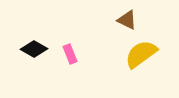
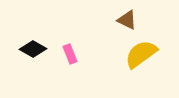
black diamond: moved 1 px left
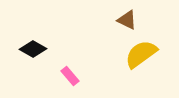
pink rectangle: moved 22 px down; rotated 18 degrees counterclockwise
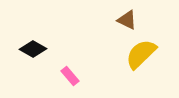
yellow semicircle: rotated 8 degrees counterclockwise
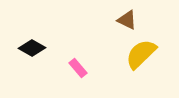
black diamond: moved 1 px left, 1 px up
pink rectangle: moved 8 px right, 8 px up
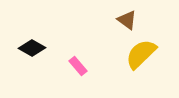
brown triangle: rotated 10 degrees clockwise
pink rectangle: moved 2 px up
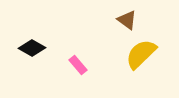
pink rectangle: moved 1 px up
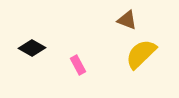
brown triangle: rotated 15 degrees counterclockwise
pink rectangle: rotated 12 degrees clockwise
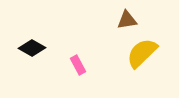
brown triangle: rotated 30 degrees counterclockwise
yellow semicircle: moved 1 px right, 1 px up
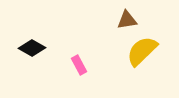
yellow semicircle: moved 2 px up
pink rectangle: moved 1 px right
